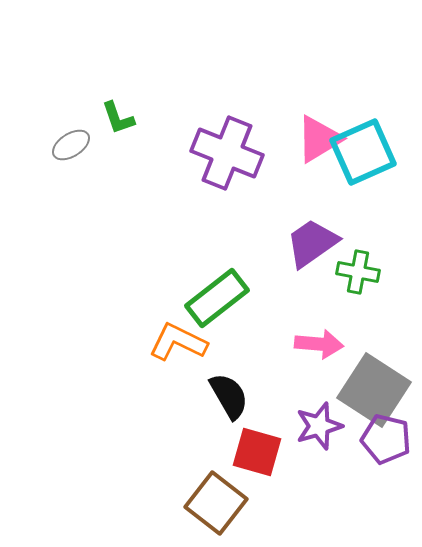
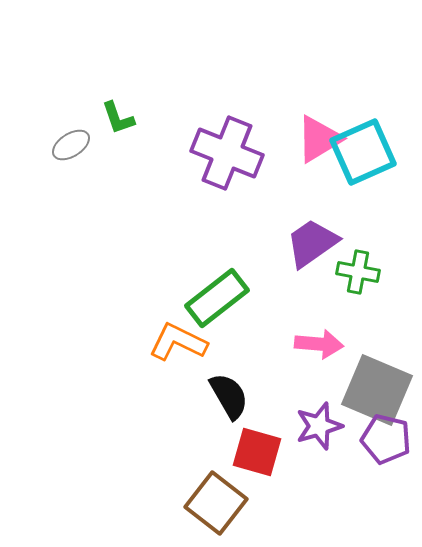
gray square: moved 3 px right; rotated 10 degrees counterclockwise
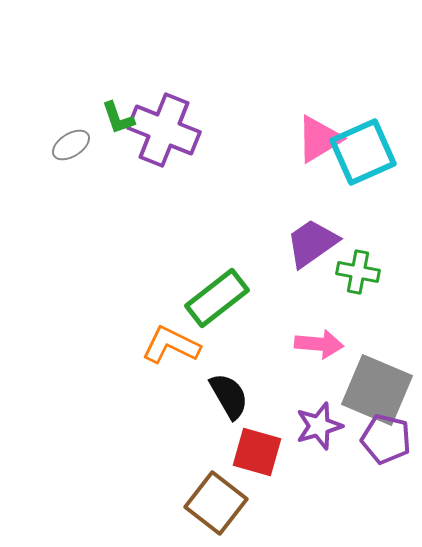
purple cross: moved 63 px left, 23 px up
orange L-shape: moved 7 px left, 3 px down
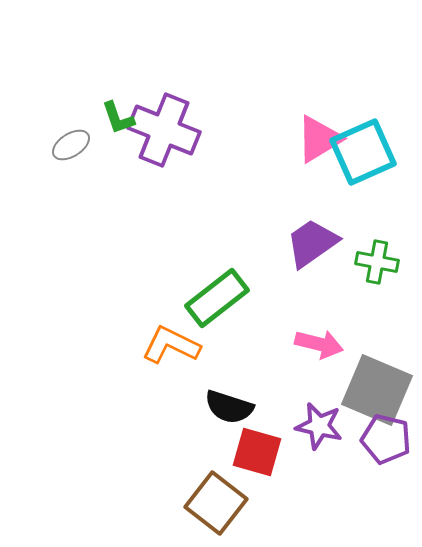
green cross: moved 19 px right, 10 px up
pink arrow: rotated 9 degrees clockwise
black semicircle: moved 11 px down; rotated 138 degrees clockwise
purple star: rotated 30 degrees clockwise
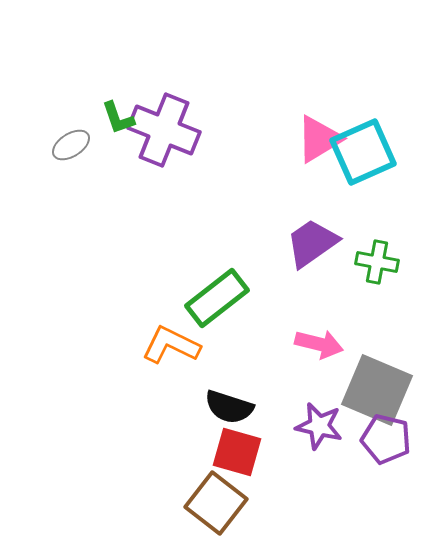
red square: moved 20 px left
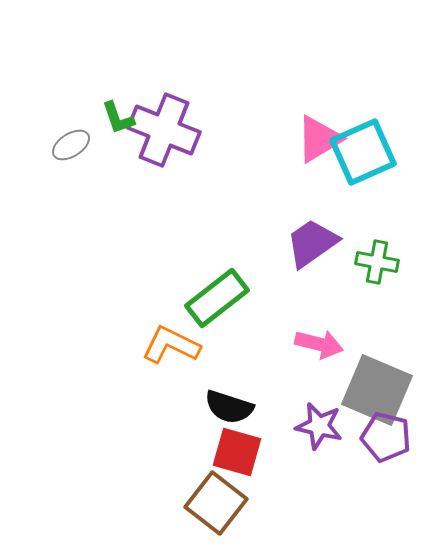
purple pentagon: moved 2 px up
